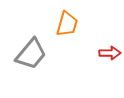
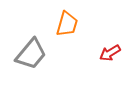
red arrow: rotated 150 degrees clockwise
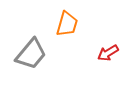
red arrow: moved 2 px left
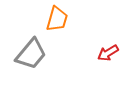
orange trapezoid: moved 10 px left, 5 px up
